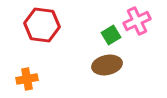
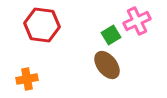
brown ellipse: rotated 64 degrees clockwise
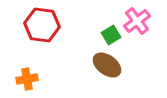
pink cross: rotated 12 degrees counterclockwise
brown ellipse: rotated 16 degrees counterclockwise
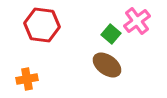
green square: moved 1 px up; rotated 18 degrees counterclockwise
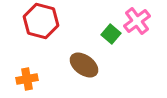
red hexagon: moved 1 px left, 4 px up; rotated 8 degrees clockwise
brown ellipse: moved 23 px left
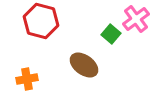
pink cross: moved 1 px left, 2 px up
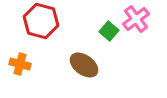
green square: moved 2 px left, 3 px up
orange cross: moved 7 px left, 15 px up; rotated 25 degrees clockwise
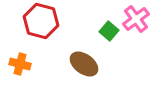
brown ellipse: moved 1 px up
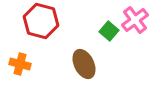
pink cross: moved 1 px left, 1 px down
brown ellipse: rotated 28 degrees clockwise
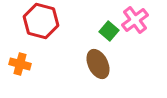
brown ellipse: moved 14 px right
